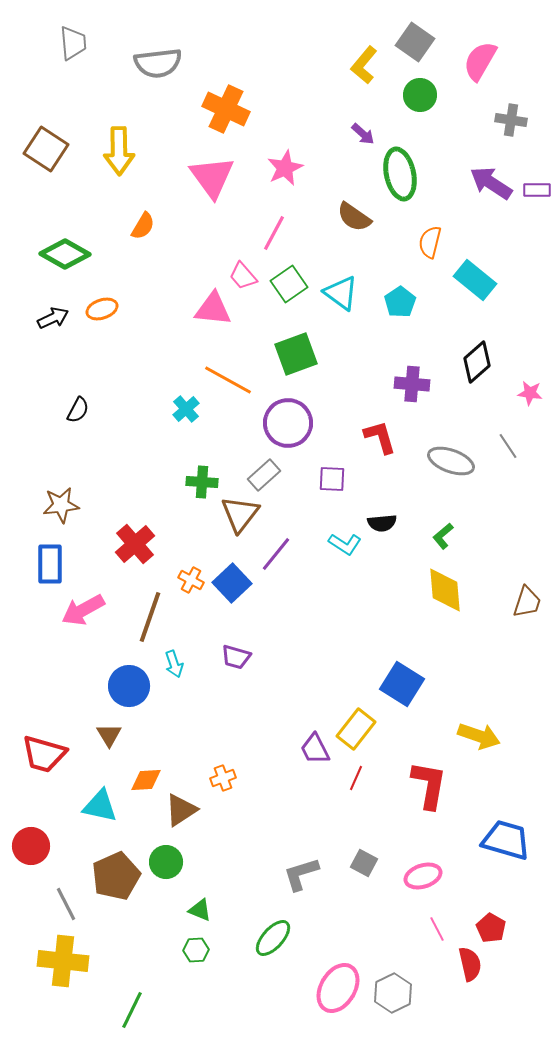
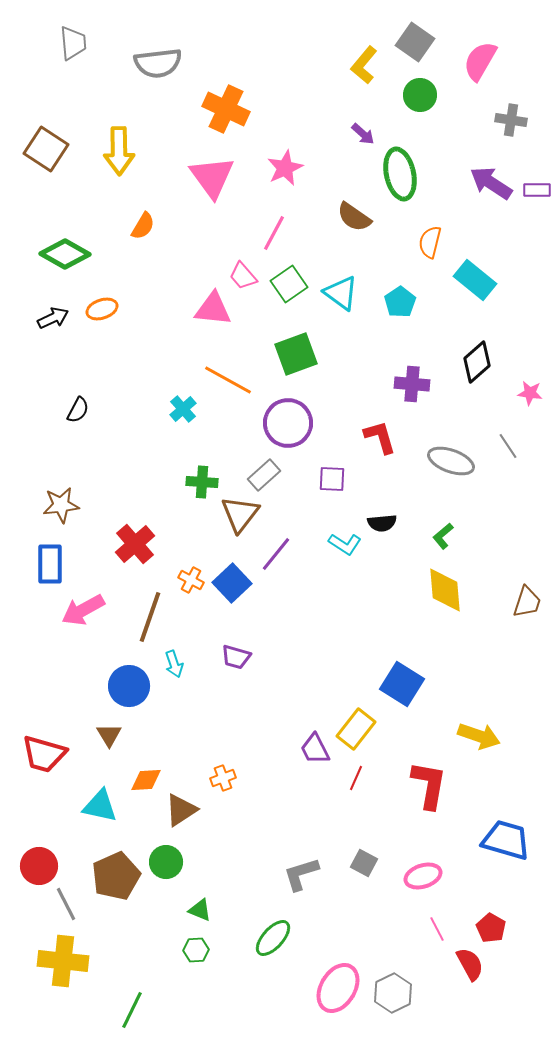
cyan cross at (186, 409): moved 3 px left
red circle at (31, 846): moved 8 px right, 20 px down
red semicircle at (470, 964): rotated 16 degrees counterclockwise
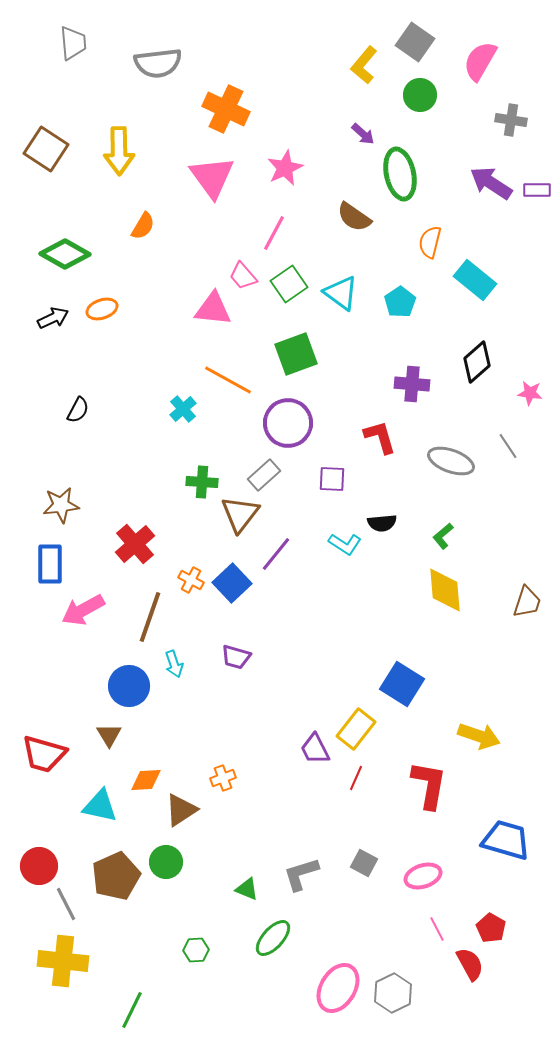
green triangle at (200, 910): moved 47 px right, 21 px up
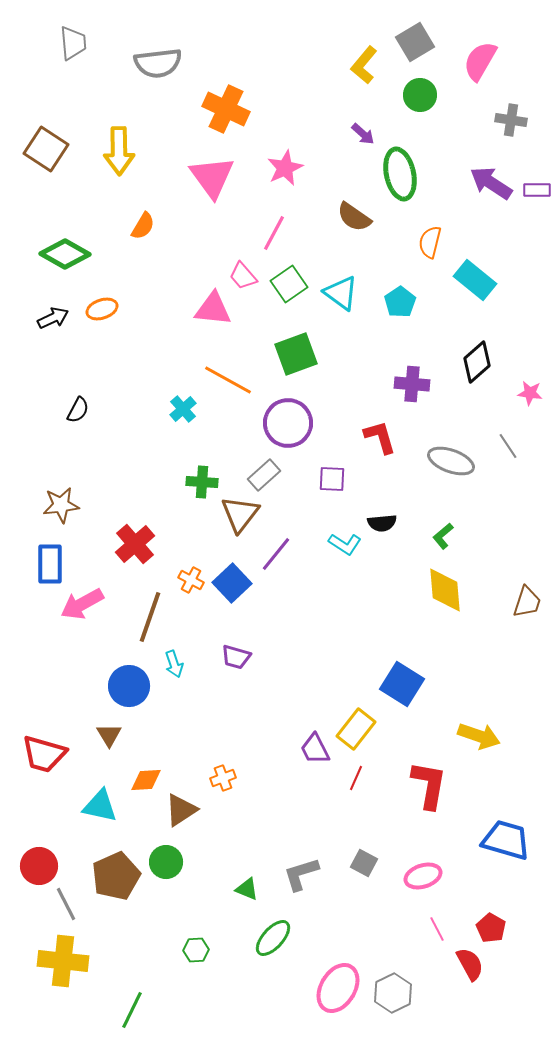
gray square at (415, 42): rotated 24 degrees clockwise
pink arrow at (83, 610): moved 1 px left, 6 px up
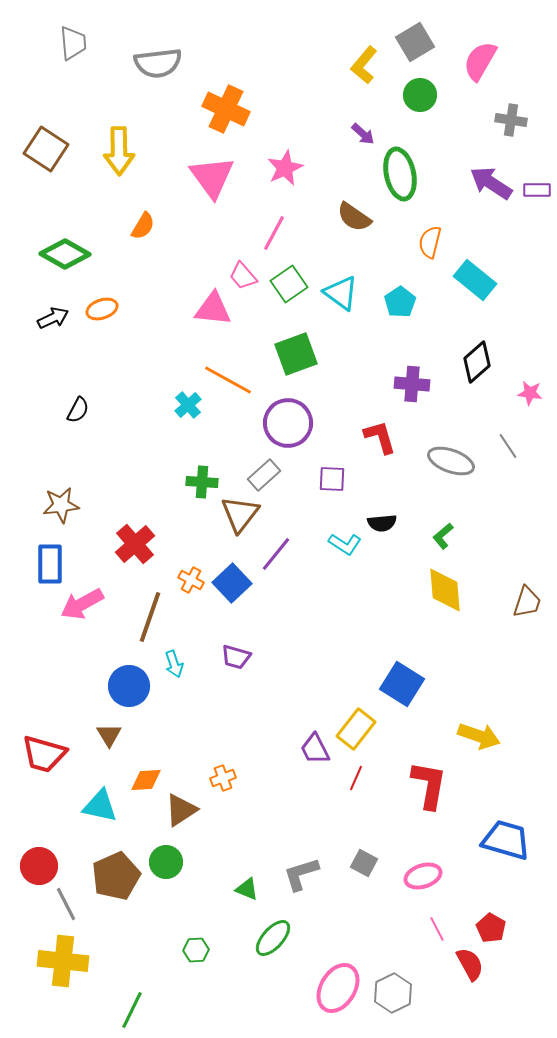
cyan cross at (183, 409): moved 5 px right, 4 px up
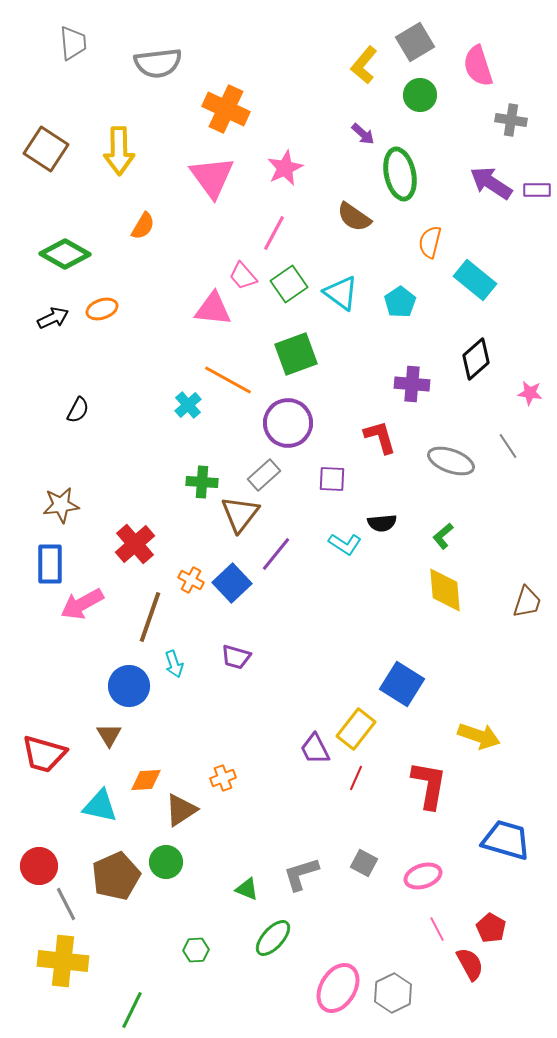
pink semicircle at (480, 61): moved 2 px left, 5 px down; rotated 48 degrees counterclockwise
black diamond at (477, 362): moved 1 px left, 3 px up
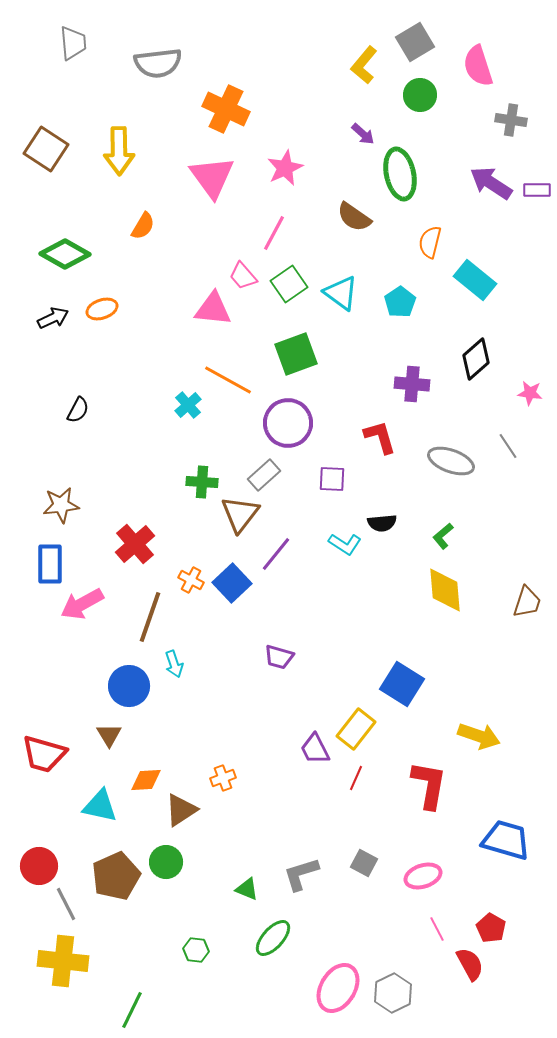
purple trapezoid at (236, 657): moved 43 px right
green hexagon at (196, 950): rotated 10 degrees clockwise
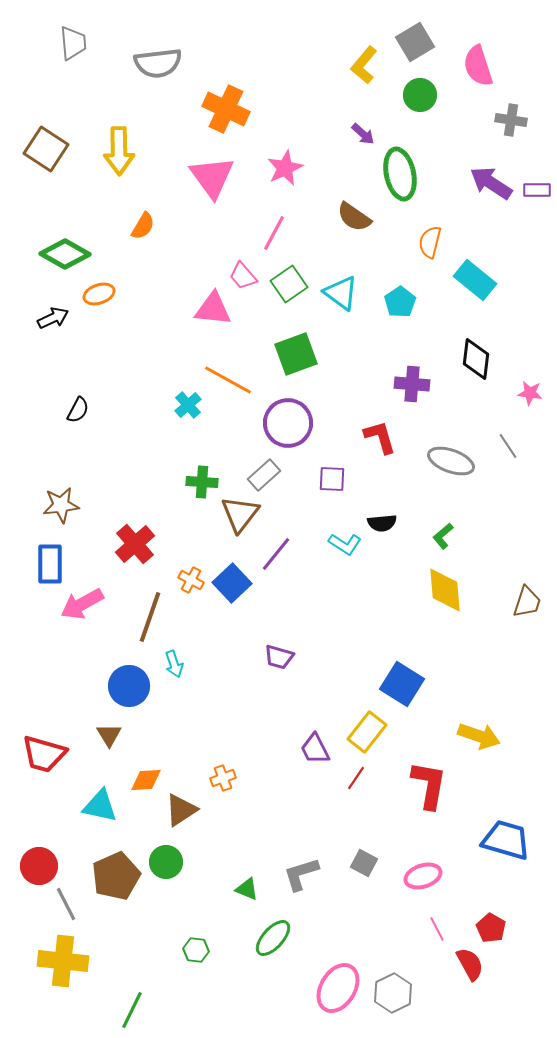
orange ellipse at (102, 309): moved 3 px left, 15 px up
black diamond at (476, 359): rotated 42 degrees counterclockwise
yellow rectangle at (356, 729): moved 11 px right, 3 px down
red line at (356, 778): rotated 10 degrees clockwise
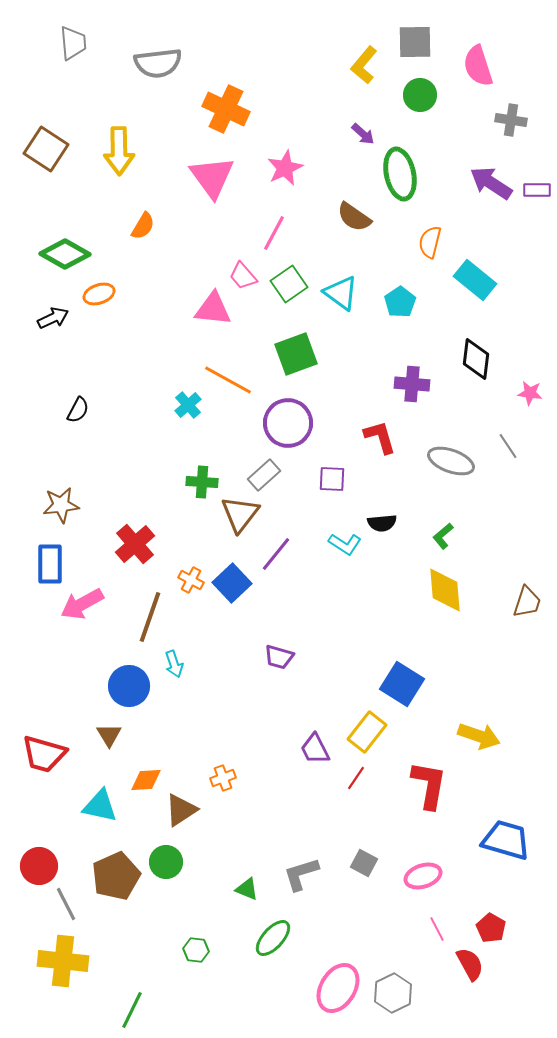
gray square at (415, 42): rotated 30 degrees clockwise
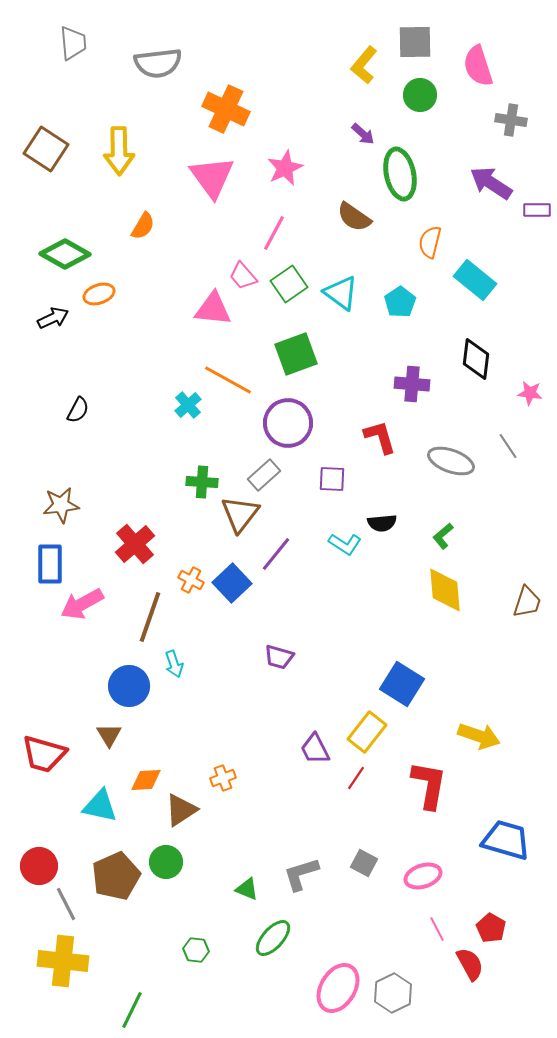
purple rectangle at (537, 190): moved 20 px down
